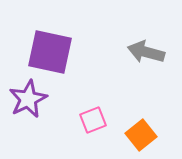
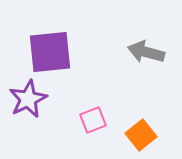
purple square: rotated 18 degrees counterclockwise
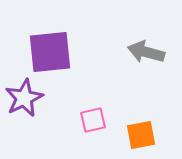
purple star: moved 4 px left, 1 px up
pink square: rotated 8 degrees clockwise
orange square: rotated 28 degrees clockwise
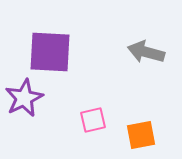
purple square: rotated 9 degrees clockwise
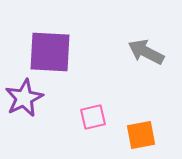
gray arrow: rotated 12 degrees clockwise
pink square: moved 3 px up
